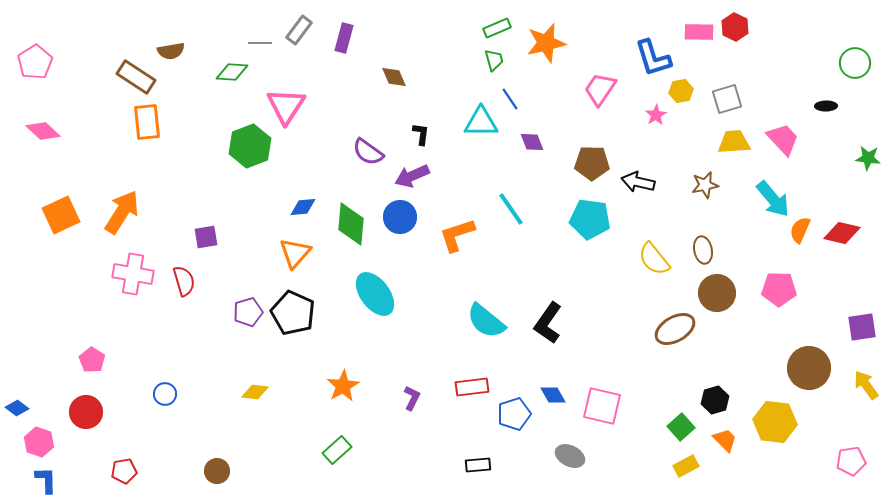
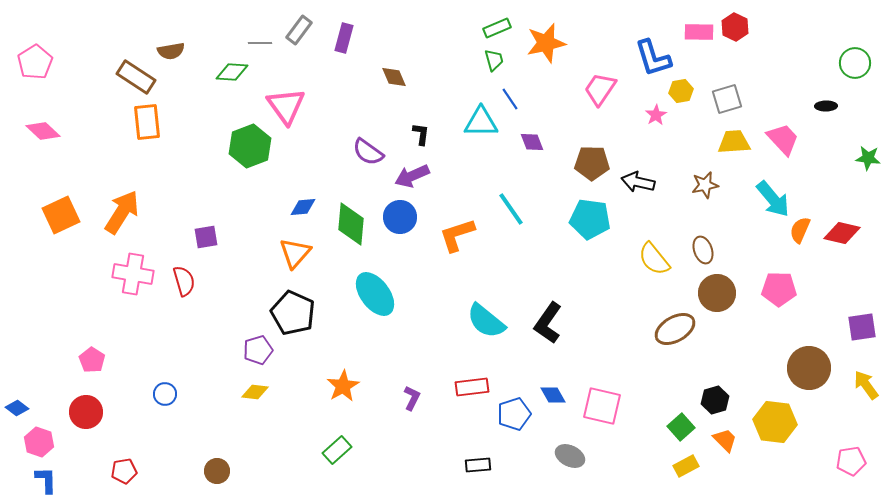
pink triangle at (286, 106): rotated 9 degrees counterclockwise
brown ellipse at (703, 250): rotated 8 degrees counterclockwise
purple pentagon at (248, 312): moved 10 px right, 38 px down
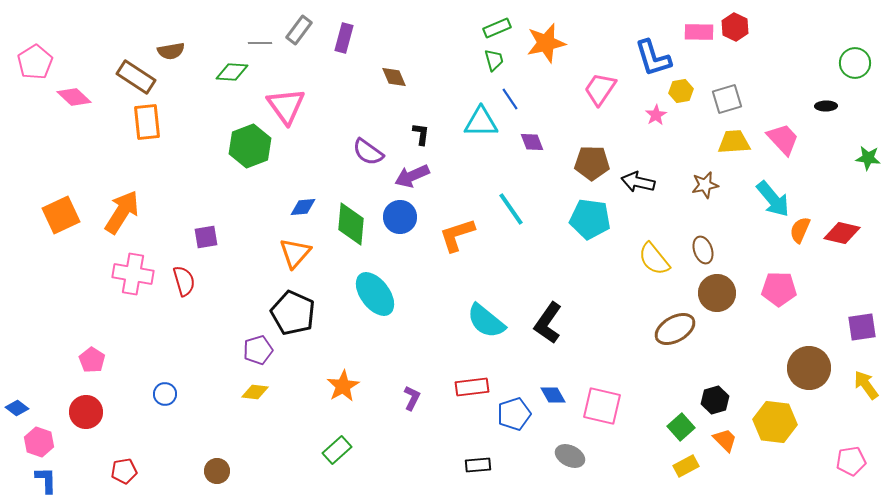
pink diamond at (43, 131): moved 31 px right, 34 px up
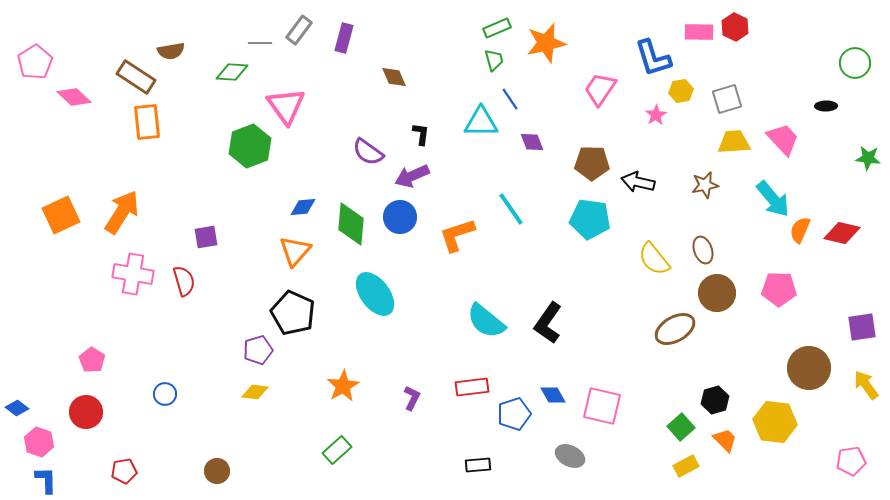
orange triangle at (295, 253): moved 2 px up
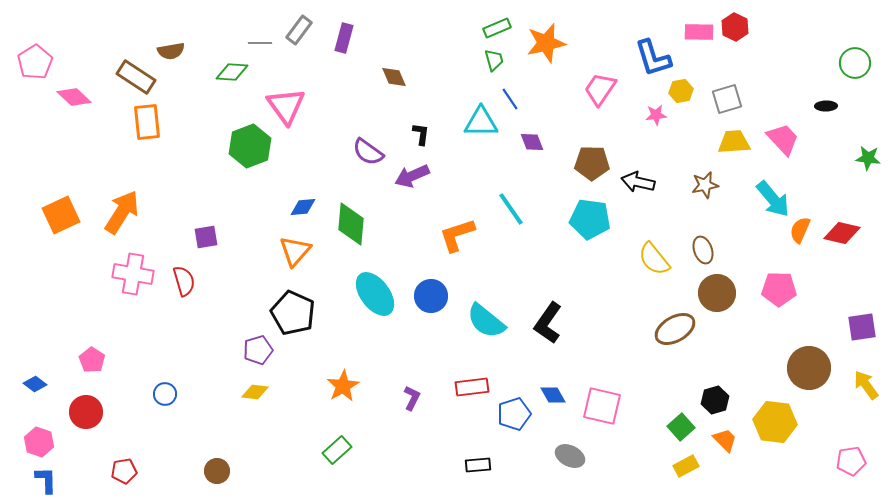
pink star at (656, 115): rotated 25 degrees clockwise
blue circle at (400, 217): moved 31 px right, 79 px down
blue diamond at (17, 408): moved 18 px right, 24 px up
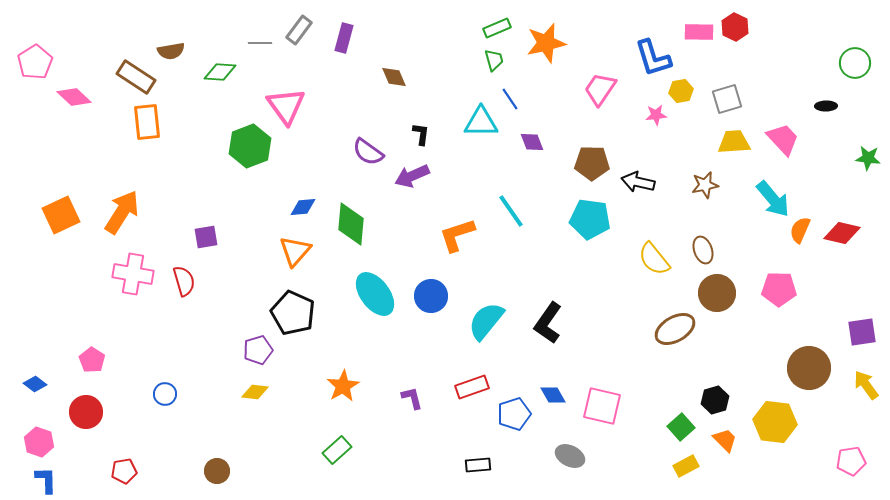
green diamond at (232, 72): moved 12 px left
cyan line at (511, 209): moved 2 px down
cyan semicircle at (486, 321): rotated 90 degrees clockwise
purple square at (862, 327): moved 5 px down
red rectangle at (472, 387): rotated 12 degrees counterclockwise
purple L-shape at (412, 398): rotated 40 degrees counterclockwise
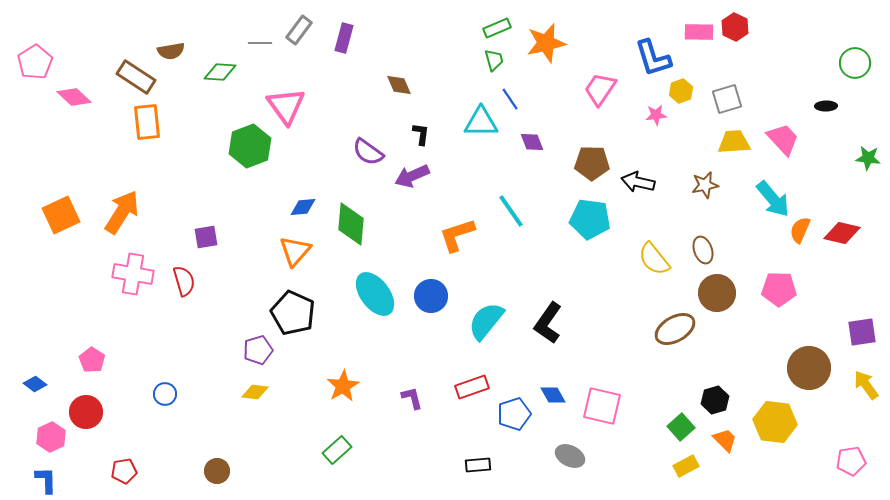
brown diamond at (394, 77): moved 5 px right, 8 px down
yellow hexagon at (681, 91): rotated 10 degrees counterclockwise
pink hexagon at (39, 442): moved 12 px right, 5 px up; rotated 16 degrees clockwise
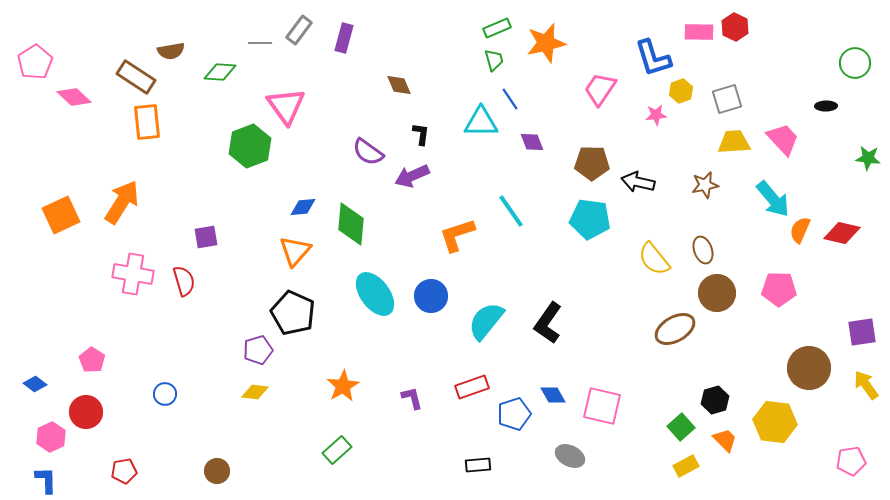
orange arrow at (122, 212): moved 10 px up
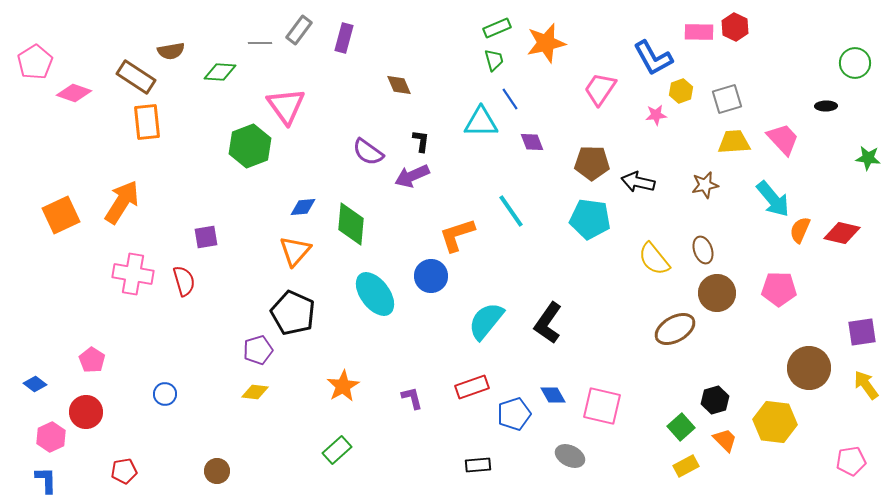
blue L-shape at (653, 58): rotated 12 degrees counterclockwise
pink diamond at (74, 97): moved 4 px up; rotated 24 degrees counterclockwise
black L-shape at (421, 134): moved 7 px down
blue circle at (431, 296): moved 20 px up
